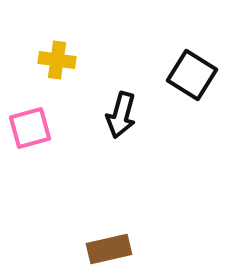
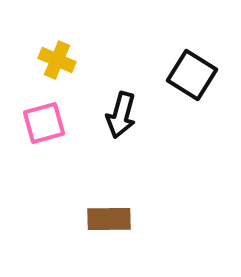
yellow cross: rotated 15 degrees clockwise
pink square: moved 14 px right, 5 px up
brown rectangle: moved 30 px up; rotated 12 degrees clockwise
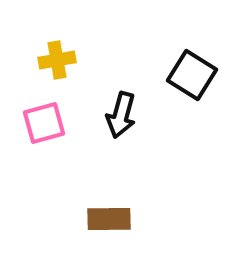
yellow cross: rotated 33 degrees counterclockwise
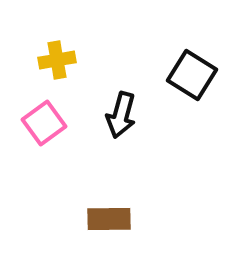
pink square: rotated 21 degrees counterclockwise
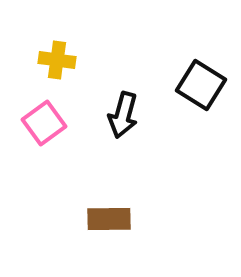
yellow cross: rotated 18 degrees clockwise
black square: moved 9 px right, 10 px down
black arrow: moved 2 px right
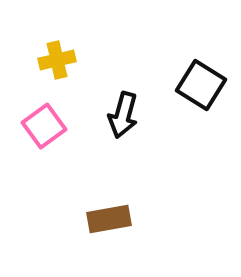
yellow cross: rotated 21 degrees counterclockwise
pink square: moved 3 px down
brown rectangle: rotated 9 degrees counterclockwise
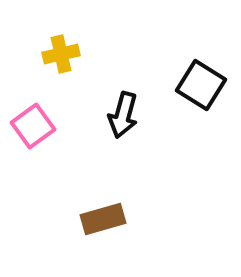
yellow cross: moved 4 px right, 6 px up
pink square: moved 11 px left
brown rectangle: moved 6 px left; rotated 6 degrees counterclockwise
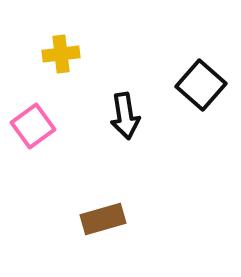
yellow cross: rotated 6 degrees clockwise
black square: rotated 9 degrees clockwise
black arrow: moved 2 px right, 1 px down; rotated 24 degrees counterclockwise
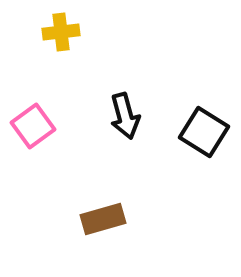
yellow cross: moved 22 px up
black square: moved 3 px right, 47 px down; rotated 9 degrees counterclockwise
black arrow: rotated 6 degrees counterclockwise
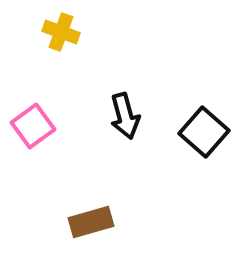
yellow cross: rotated 27 degrees clockwise
black square: rotated 9 degrees clockwise
brown rectangle: moved 12 px left, 3 px down
